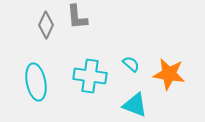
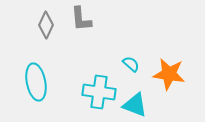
gray L-shape: moved 4 px right, 2 px down
cyan cross: moved 9 px right, 16 px down
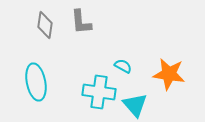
gray L-shape: moved 3 px down
gray diamond: moved 1 px left; rotated 16 degrees counterclockwise
cyan semicircle: moved 8 px left, 2 px down; rotated 12 degrees counterclockwise
cyan triangle: rotated 28 degrees clockwise
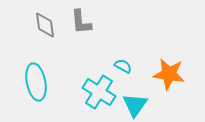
gray diamond: rotated 16 degrees counterclockwise
cyan cross: rotated 24 degrees clockwise
cyan triangle: rotated 16 degrees clockwise
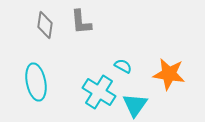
gray diamond: rotated 16 degrees clockwise
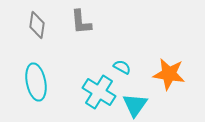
gray diamond: moved 8 px left
cyan semicircle: moved 1 px left, 1 px down
